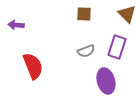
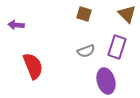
brown square: rotated 14 degrees clockwise
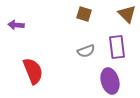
purple rectangle: rotated 25 degrees counterclockwise
red semicircle: moved 5 px down
purple ellipse: moved 4 px right
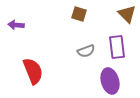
brown square: moved 5 px left
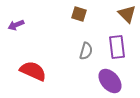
purple arrow: rotated 28 degrees counterclockwise
gray semicircle: rotated 54 degrees counterclockwise
red semicircle: rotated 44 degrees counterclockwise
purple ellipse: rotated 25 degrees counterclockwise
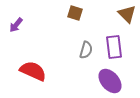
brown square: moved 4 px left, 1 px up
purple arrow: rotated 28 degrees counterclockwise
purple rectangle: moved 3 px left
gray semicircle: moved 1 px up
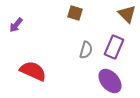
purple rectangle: rotated 30 degrees clockwise
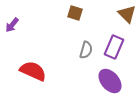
purple arrow: moved 4 px left
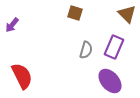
red semicircle: moved 11 px left, 5 px down; rotated 40 degrees clockwise
